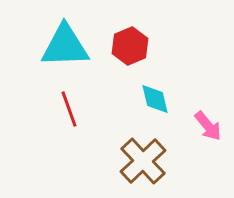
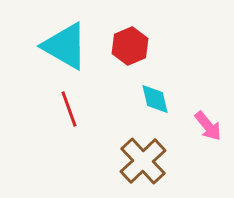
cyan triangle: rotated 32 degrees clockwise
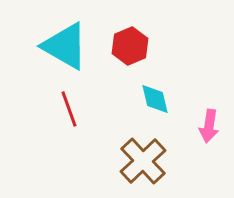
pink arrow: moved 1 px right; rotated 48 degrees clockwise
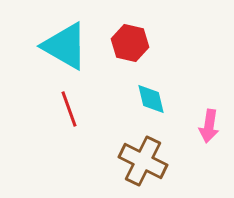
red hexagon: moved 3 px up; rotated 24 degrees counterclockwise
cyan diamond: moved 4 px left
brown cross: rotated 21 degrees counterclockwise
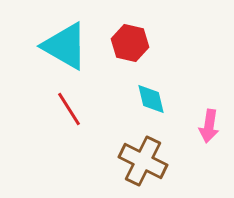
red line: rotated 12 degrees counterclockwise
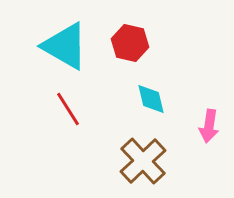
red line: moved 1 px left
brown cross: rotated 21 degrees clockwise
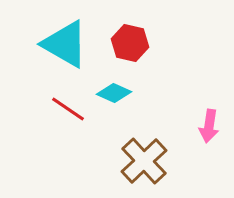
cyan triangle: moved 2 px up
cyan diamond: moved 37 px left, 6 px up; rotated 52 degrees counterclockwise
red line: rotated 24 degrees counterclockwise
brown cross: moved 1 px right
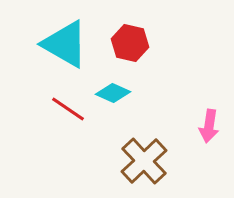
cyan diamond: moved 1 px left
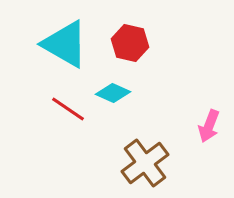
pink arrow: rotated 12 degrees clockwise
brown cross: moved 1 px right, 2 px down; rotated 6 degrees clockwise
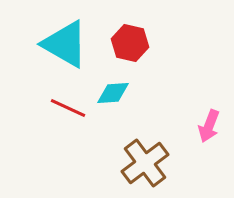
cyan diamond: rotated 28 degrees counterclockwise
red line: moved 1 px up; rotated 9 degrees counterclockwise
